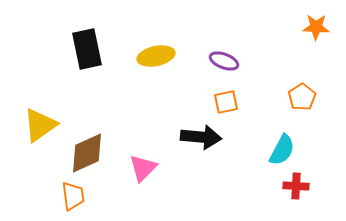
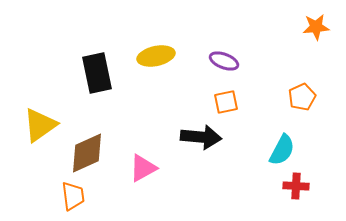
orange star: rotated 8 degrees counterclockwise
black rectangle: moved 10 px right, 24 px down
orange pentagon: rotated 8 degrees clockwise
pink triangle: rotated 16 degrees clockwise
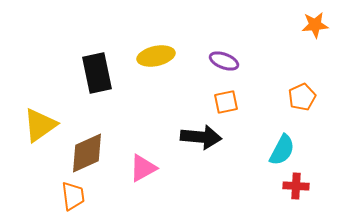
orange star: moved 1 px left, 2 px up
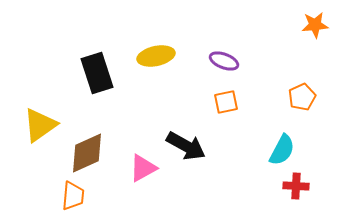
black rectangle: rotated 6 degrees counterclockwise
black arrow: moved 15 px left, 9 px down; rotated 24 degrees clockwise
orange trapezoid: rotated 12 degrees clockwise
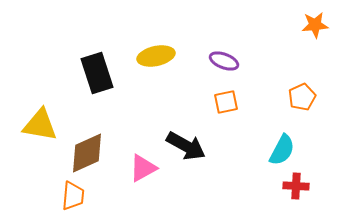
yellow triangle: rotated 45 degrees clockwise
